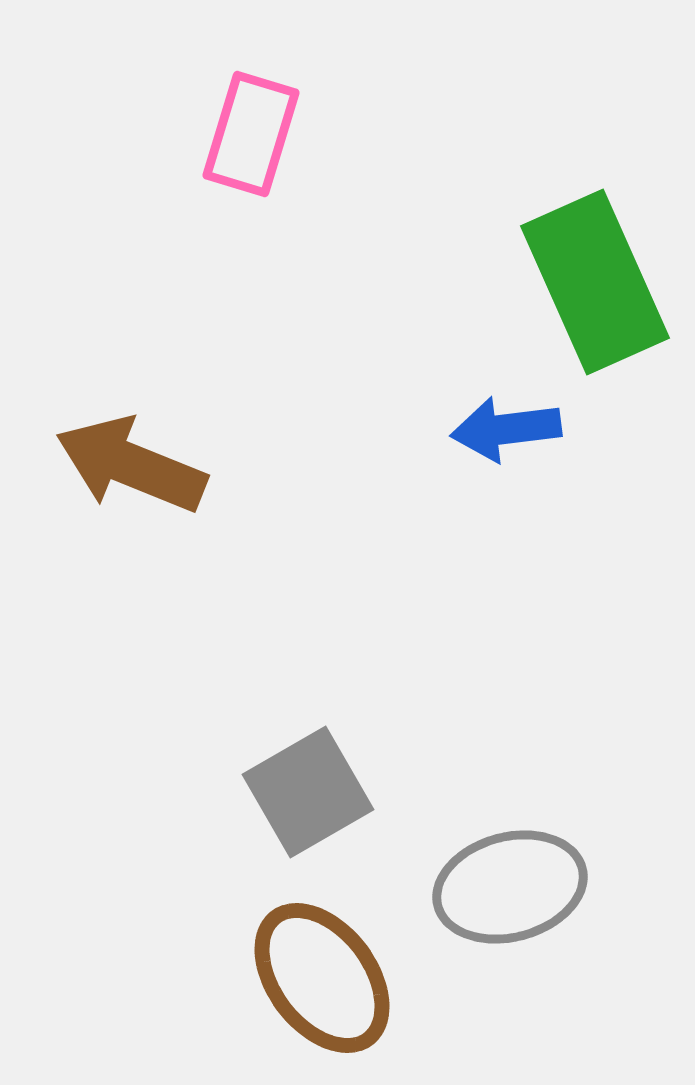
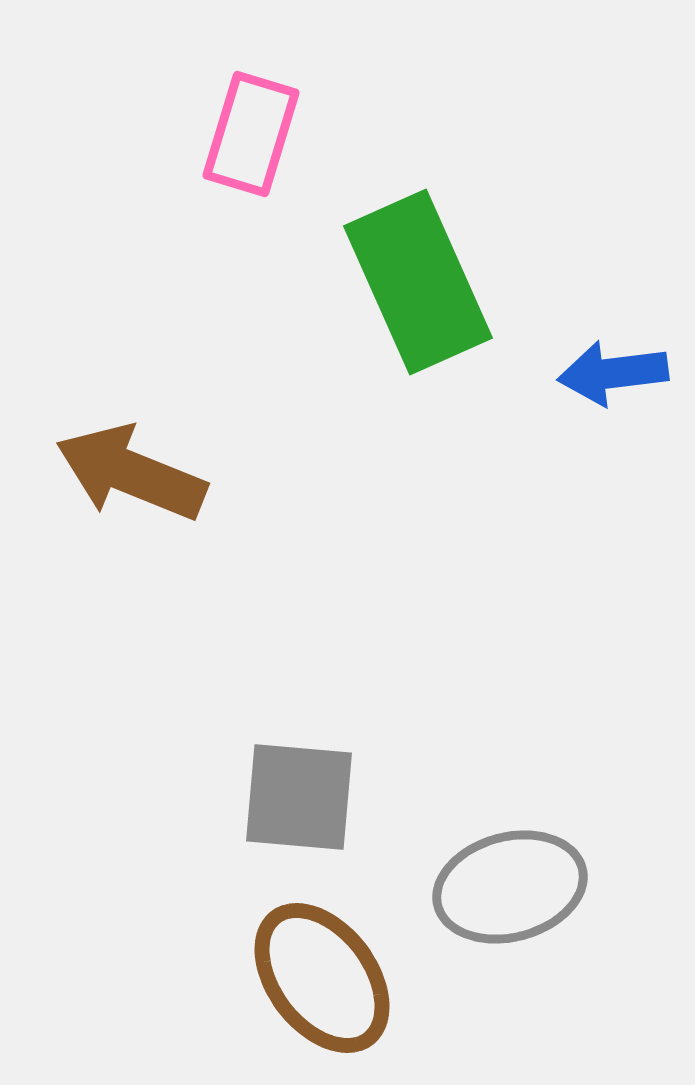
green rectangle: moved 177 px left
blue arrow: moved 107 px right, 56 px up
brown arrow: moved 8 px down
gray square: moved 9 px left, 5 px down; rotated 35 degrees clockwise
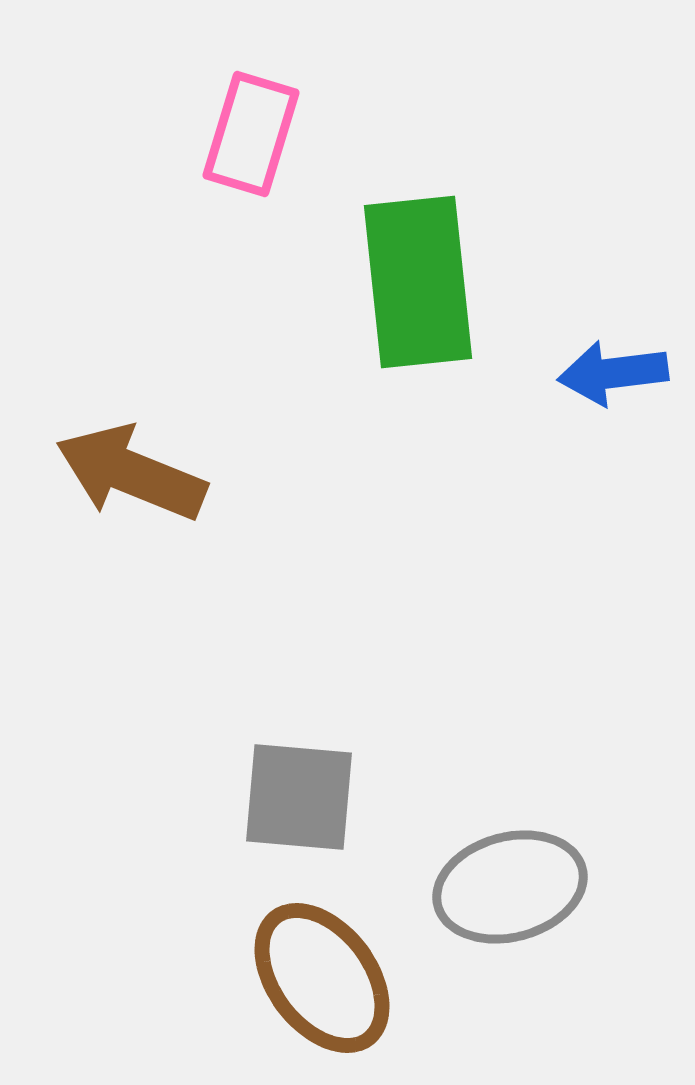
green rectangle: rotated 18 degrees clockwise
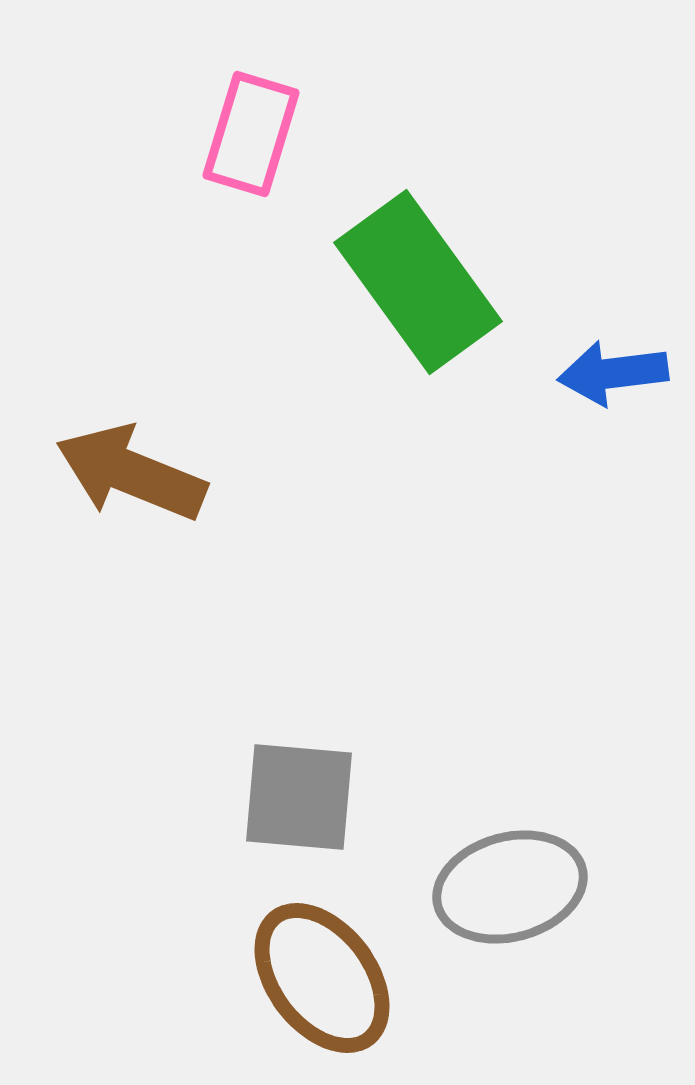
green rectangle: rotated 30 degrees counterclockwise
